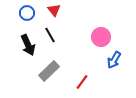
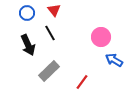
black line: moved 2 px up
blue arrow: rotated 90 degrees clockwise
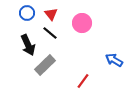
red triangle: moved 3 px left, 4 px down
black line: rotated 21 degrees counterclockwise
pink circle: moved 19 px left, 14 px up
gray rectangle: moved 4 px left, 6 px up
red line: moved 1 px right, 1 px up
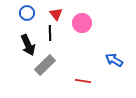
red triangle: moved 5 px right
black line: rotated 49 degrees clockwise
red line: rotated 63 degrees clockwise
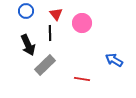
blue circle: moved 1 px left, 2 px up
red line: moved 1 px left, 2 px up
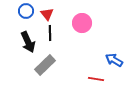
red triangle: moved 9 px left
black arrow: moved 3 px up
red line: moved 14 px right
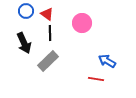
red triangle: rotated 16 degrees counterclockwise
black arrow: moved 4 px left, 1 px down
blue arrow: moved 7 px left, 1 px down
gray rectangle: moved 3 px right, 4 px up
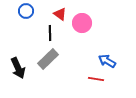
red triangle: moved 13 px right
black arrow: moved 6 px left, 25 px down
gray rectangle: moved 2 px up
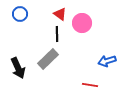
blue circle: moved 6 px left, 3 px down
black line: moved 7 px right, 1 px down
blue arrow: rotated 48 degrees counterclockwise
red line: moved 6 px left, 6 px down
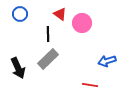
black line: moved 9 px left
